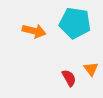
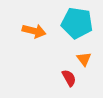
cyan pentagon: moved 2 px right
orange triangle: moved 7 px left, 10 px up
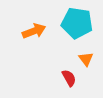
orange arrow: rotated 35 degrees counterclockwise
orange triangle: moved 2 px right
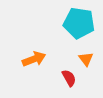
cyan pentagon: moved 2 px right
orange arrow: moved 28 px down
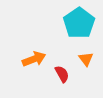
cyan pentagon: rotated 28 degrees clockwise
red semicircle: moved 7 px left, 4 px up
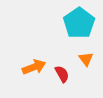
orange arrow: moved 8 px down
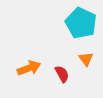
cyan pentagon: moved 2 px right; rotated 12 degrees counterclockwise
orange arrow: moved 5 px left, 1 px down
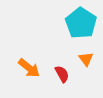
cyan pentagon: rotated 8 degrees clockwise
orange arrow: rotated 60 degrees clockwise
